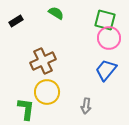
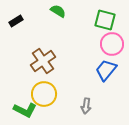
green semicircle: moved 2 px right, 2 px up
pink circle: moved 3 px right, 6 px down
brown cross: rotated 10 degrees counterclockwise
yellow circle: moved 3 px left, 2 px down
green L-shape: moved 1 px left, 1 px down; rotated 110 degrees clockwise
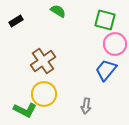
pink circle: moved 3 px right
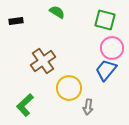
green semicircle: moved 1 px left, 1 px down
black rectangle: rotated 24 degrees clockwise
pink circle: moved 3 px left, 4 px down
yellow circle: moved 25 px right, 6 px up
gray arrow: moved 2 px right, 1 px down
green L-shape: moved 5 px up; rotated 110 degrees clockwise
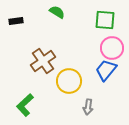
green square: rotated 10 degrees counterclockwise
yellow circle: moved 7 px up
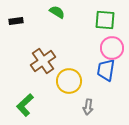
blue trapezoid: rotated 30 degrees counterclockwise
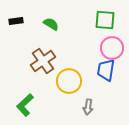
green semicircle: moved 6 px left, 12 px down
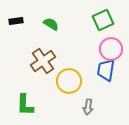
green square: moved 2 px left; rotated 30 degrees counterclockwise
pink circle: moved 1 px left, 1 px down
green L-shape: rotated 45 degrees counterclockwise
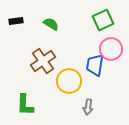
blue trapezoid: moved 11 px left, 5 px up
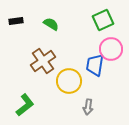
green L-shape: rotated 130 degrees counterclockwise
